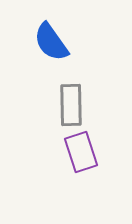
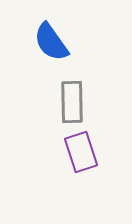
gray rectangle: moved 1 px right, 3 px up
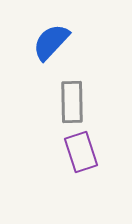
blue semicircle: rotated 78 degrees clockwise
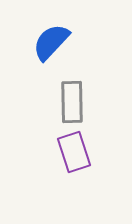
purple rectangle: moved 7 px left
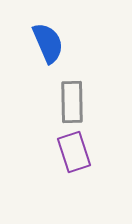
blue semicircle: moved 3 px left, 1 px down; rotated 114 degrees clockwise
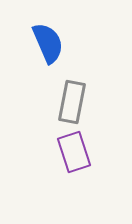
gray rectangle: rotated 12 degrees clockwise
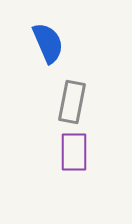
purple rectangle: rotated 18 degrees clockwise
